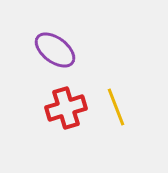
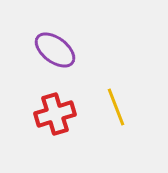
red cross: moved 11 px left, 6 px down
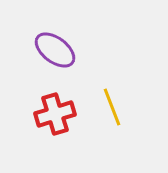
yellow line: moved 4 px left
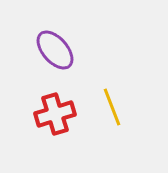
purple ellipse: rotated 12 degrees clockwise
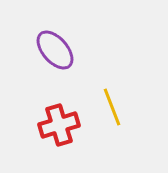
red cross: moved 4 px right, 11 px down
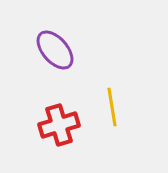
yellow line: rotated 12 degrees clockwise
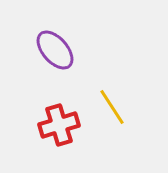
yellow line: rotated 24 degrees counterclockwise
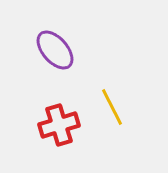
yellow line: rotated 6 degrees clockwise
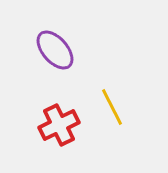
red cross: rotated 9 degrees counterclockwise
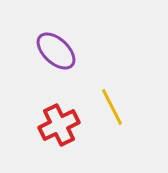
purple ellipse: moved 1 px right, 1 px down; rotated 6 degrees counterclockwise
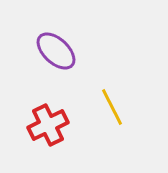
red cross: moved 11 px left
